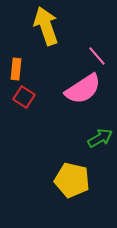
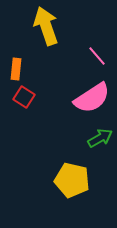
pink semicircle: moved 9 px right, 9 px down
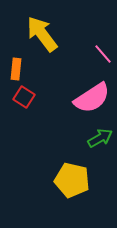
yellow arrow: moved 4 px left, 8 px down; rotated 18 degrees counterclockwise
pink line: moved 6 px right, 2 px up
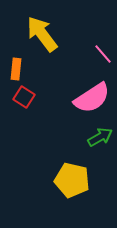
green arrow: moved 1 px up
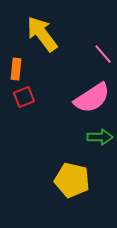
red square: rotated 35 degrees clockwise
green arrow: rotated 30 degrees clockwise
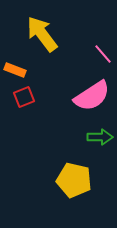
orange rectangle: moved 1 px left, 1 px down; rotated 75 degrees counterclockwise
pink semicircle: moved 2 px up
yellow pentagon: moved 2 px right
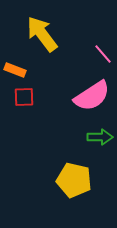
red square: rotated 20 degrees clockwise
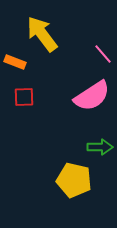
orange rectangle: moved 8 px up
green arrow: moved 10 px down
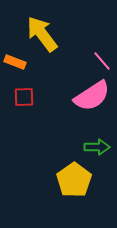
pink line: moved 1 px left, 7 px down
green arrow: moved 3 px left
yellow pentagon: rotated 24 degrees clockwise
